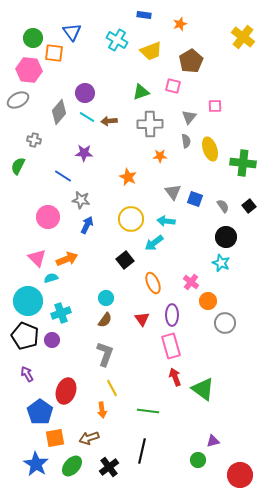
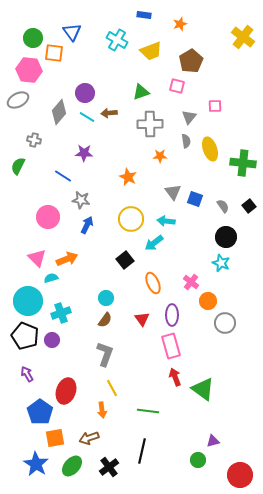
pink square at (173, 86): moved 4 px right
brown arrow at (109, 121): moved 8 px up
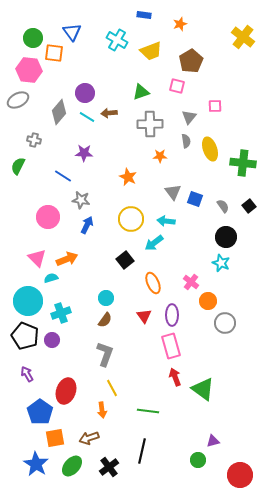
red triangle at (142, 319): moved 2 px right, 3 px up
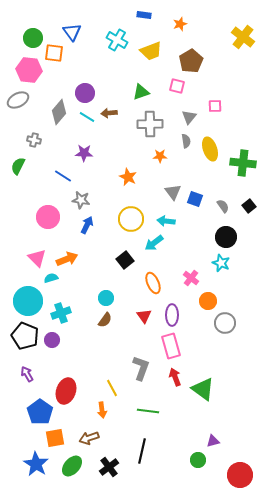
pink cross at (191, 282): moved 4 px up
gray L-shape at (105, 354): moved 36 px right, 14 px down
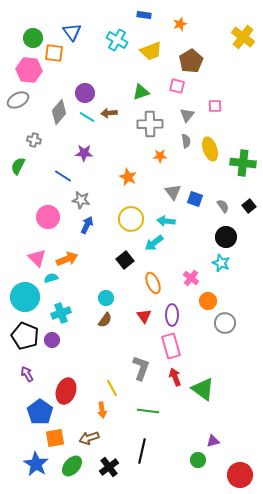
gray triangle at (189, 117): moved 2 px left, 2 px up
cyan circle at (28, 301): moved 3 px left, 4 px up
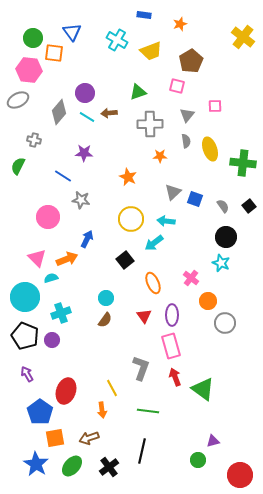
green triangle at (141, 92): moved 3 px left
gray triangle at (173, 192): rotated 24 degrees clockwise
blue arrow at (87, 225): moved 14 px down
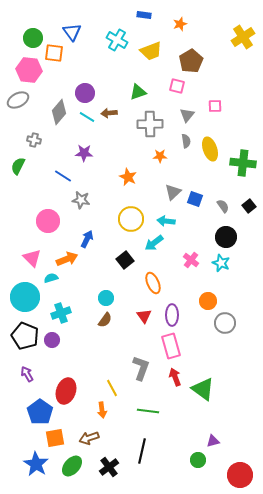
yellow cross at (243, 37): rotated 20 degrees clockwise
pink circle at (48, 217): moved 4 px down
pink triangle at (37, 258): moved 5 px left
pink cross at (191, 278): moved 18 px up
